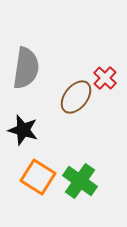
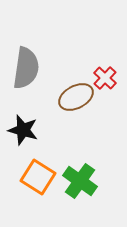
brown ellipse: rotated 24 degrees clockwise
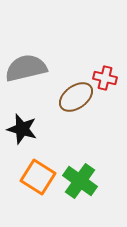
gray semicircle: rotated 111 degrees counterclockwise
red cross: rotated 30 degrees counterclockwise
brown ellipse: rotated 8 degrees counterclockwise
black star: moved 1 px left, 1 px up
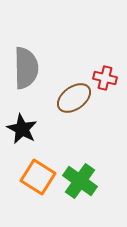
gray semicircle: rotated 102 degrees clockwise
brown ellipse: moved 2 px left, 1 px down
black star: rotated 12 degrees clockwise
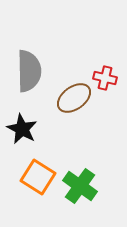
gray semicircle: moved 3 px right, 3 px down
green cross: moved 5 px down
